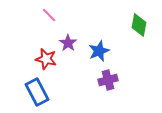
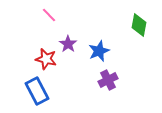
purple star: moved 1 px down
purple cross: rotated 12 degrees counterclockwise
blue rectangle: moved 1 px up
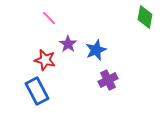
pink line: moved 3 px down
green diamond: moved 6 px right, 8 px up
blue star: moved 3 px left, 1 px up
red star: moved 1 px left, 1 px down
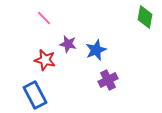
pink line: moved 5 px left
purple star: rotated 24 degrees counterclockwise
blue rectangle: moved 2 px left, 4 px down
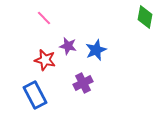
purple star: moved 2 px down
purple cross: moved 25 px left, 3 px down
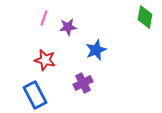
pink line: rotated 63 degrees clockwise
purple star: moved 19 px up; rotated 18 degrees counterclockwise
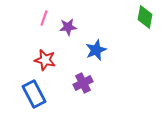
blue rectangle: moved 1 px left, 1 px up
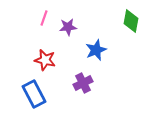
green diamond: moved 14 px left, 4 px down
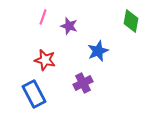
pink line: moved 1 px left, 1 px up
purple star: moved 1 px right, 1 px up; rotated 24 degrees clockwise
blue star: moved 2 px right, 1 px down
